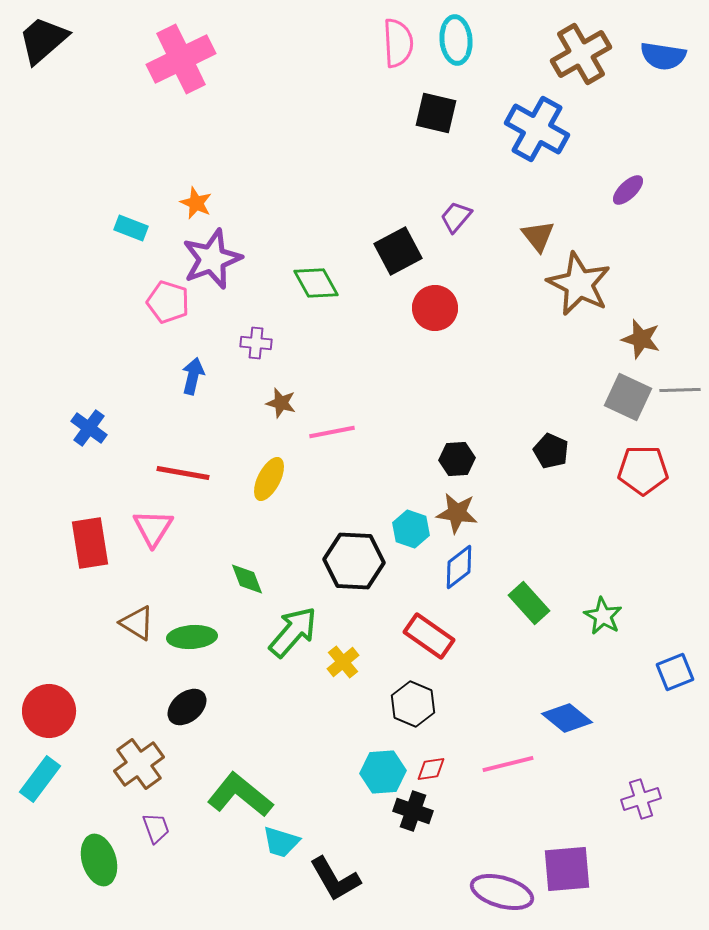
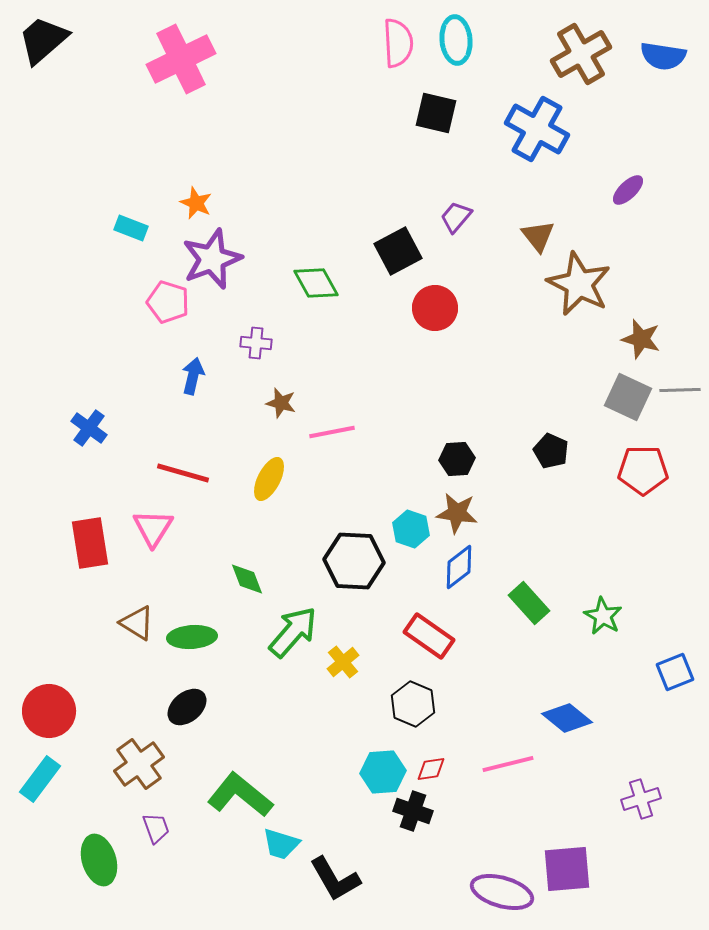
red line at (183, 473): rotated 6 degrees clockwise
cyan trapezoid at (281, 842): moved 2 px down
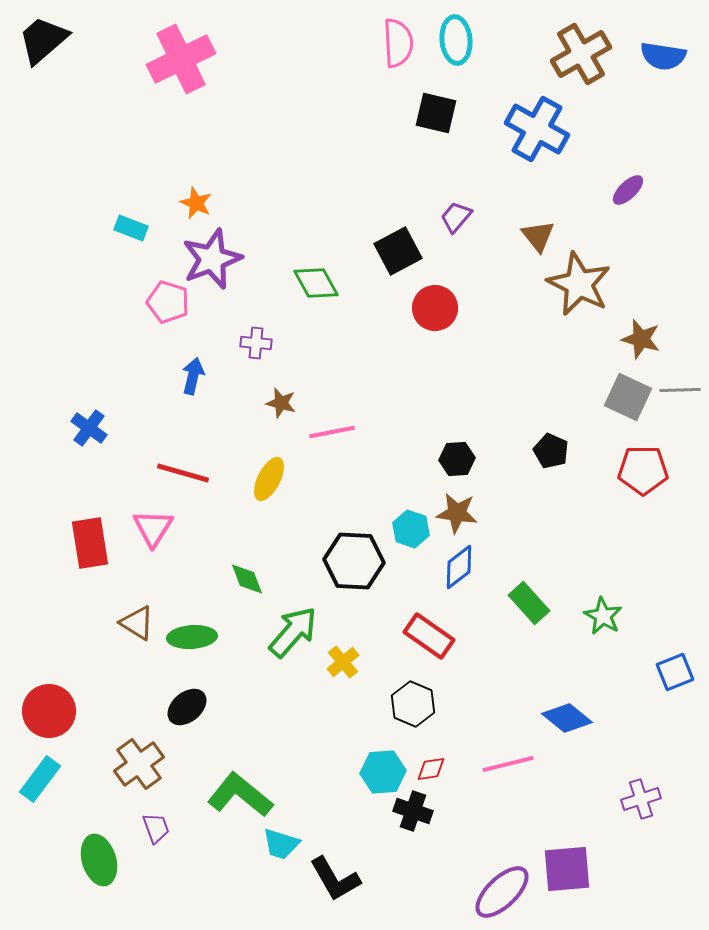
purple ellipse at (502, 892): rotated 60 degrees counterclockwise
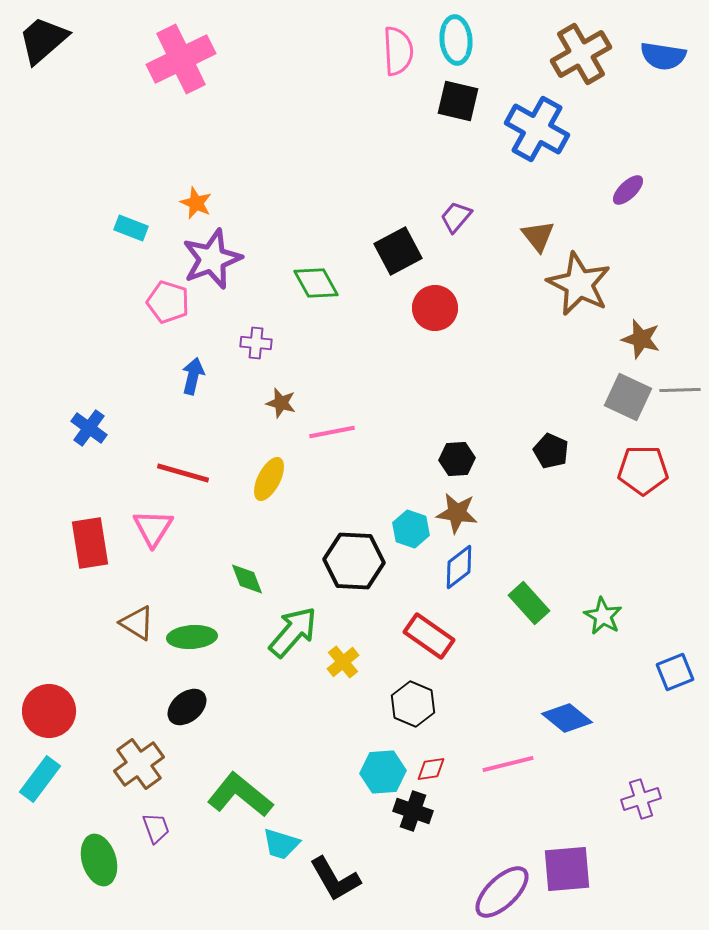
pink semicircle at (398, 43): moved 8 px down
black square at (436, 113): moved 22 px right, 12 px up
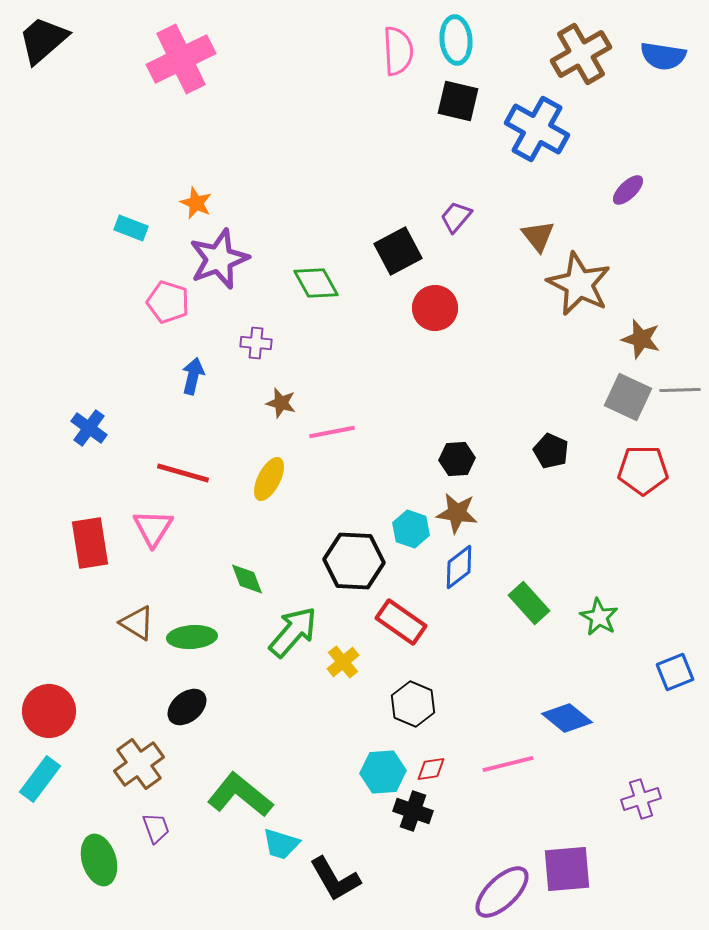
purple star at (212, 259): moved 7 px right
green star at (603, 616): moved 4 px left, 1 px down
red rectangle at (429, 636): moved 28 px left, 14 px up
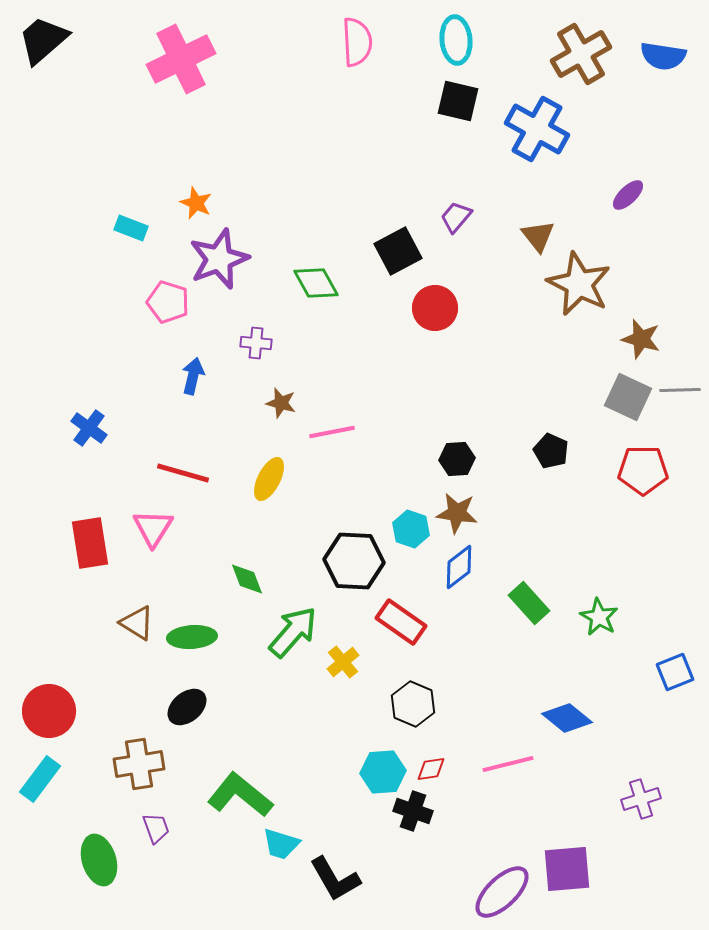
pink semicircle at (398, 51): moved 41 px left, 9 px up
purple ellipse at (628, 190): moved 5 px down
brown cross at (139, 764): rotated 27 degrees clockwise
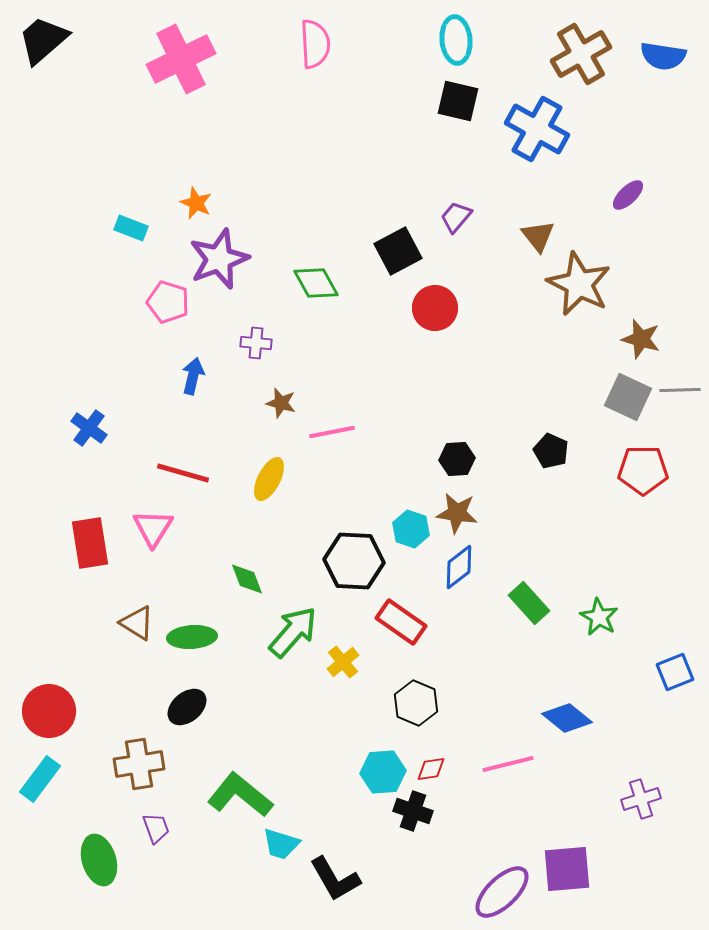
pink semicircle at (357, 42): moved 42 px left, 2 px down
black hexagon at (413, 704): moved 3 px right, 1 px up
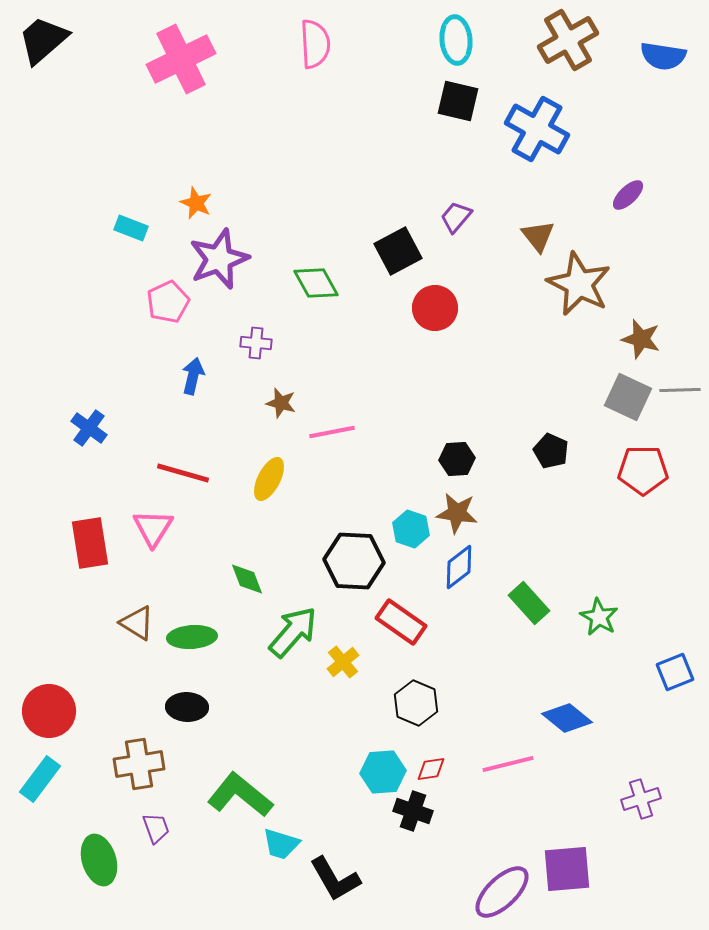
brown cross at (581, 54): moved 13 px left, 14 px up
pink pentagon at (168, 302): rotated 30 degrees clockwise
black ellipse at (187, 707): rotated 42 degrees clockwise
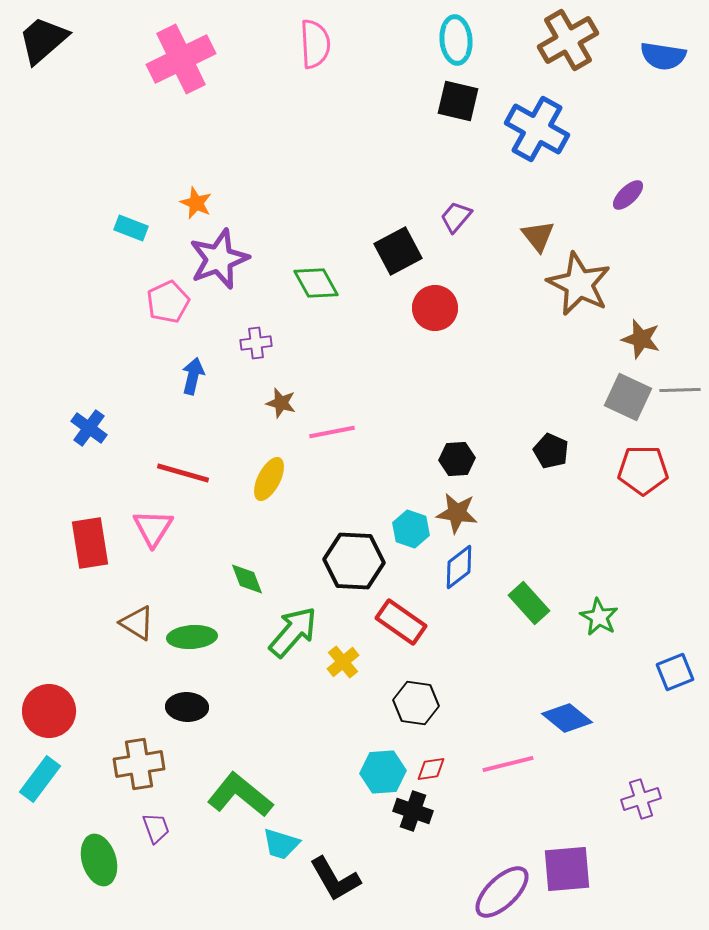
purple cross at (256, 343): rotated 12 degrees counterclockwise
black hexagon at (416, 703): rotated 15 degrees counterclockwise
